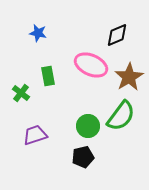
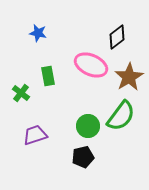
black diamond: moved 2 px down; rotated 15 degrees counterclockwise
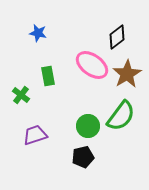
pink ellipse: moved 1 px right; rotated 12 degrees clockwise
brown star: moved 2 px left, 3 px up
green cross: moved 2 px down
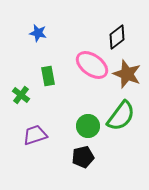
brown star: rotated 20 degrees counterclockwise
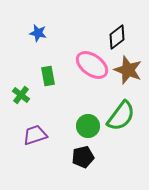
brown star: moved 1 px right, 4 px up
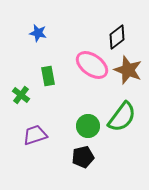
green semicircle: moved 1 px right, 1 px down
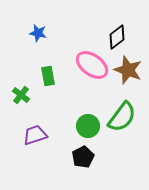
black pentagon: rotated 15 degrees counterclockwise
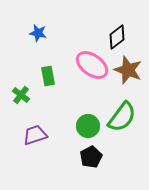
black pentagon: moved 8 px right
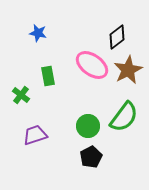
brown star: rotated 24 degrees clockwise
green semicircle: moved 2 px right
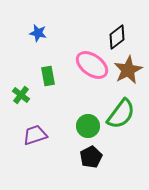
green semicircle: moved 3 px left, 3 px up
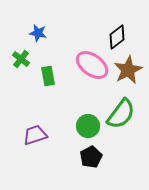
green cross: moved 36 px up
